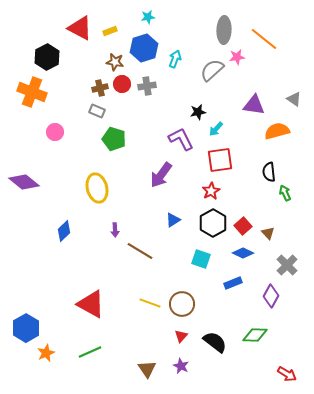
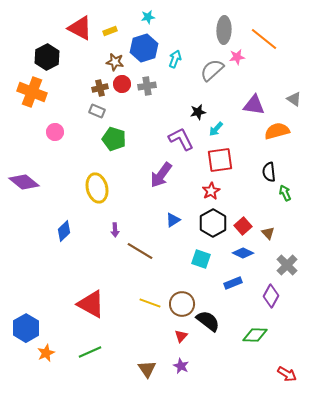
black semicircle at (215, 342): moved 7 px left, 21 px up
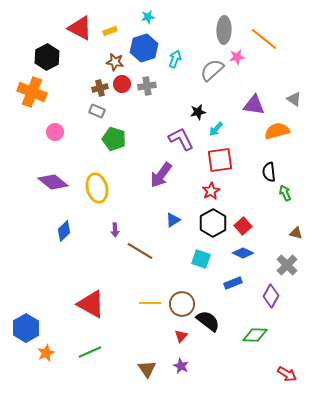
purple diamond at (24, 182): moved 29 px right
brown triangle at (268, 233): moved 28 px right; rotated 32 degrees counterclockwise
yellow line at (150, 303): rotated 20 degrees counterclockwise
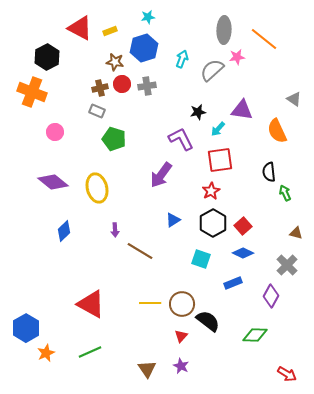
cyan arrow at (175, 59): moved 7 px right
purple triangle at (254, 105): moved 12 px left, 5 px down
cyan arrow at (216, 129): moved 2 px right
orange semicircle at (277, 131): rotated 100 degrees counterclockwise
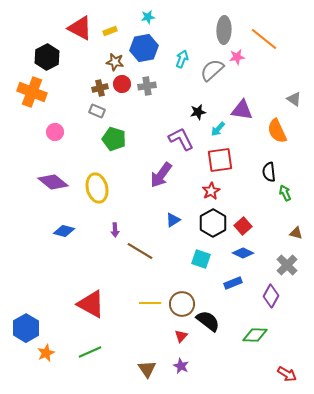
blue hexagon at (144, 48): rotated 8 degrees clockwise
blue diamond at (64, 231): rotated 60 degrees clockwise
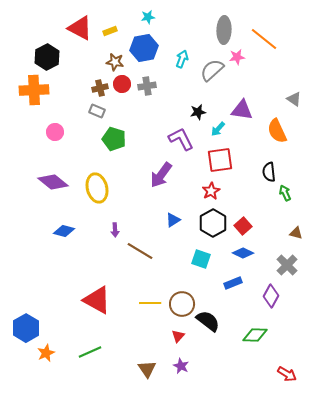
orange cross at (32, 92): moved 2 px right, 2 px up; rotated 24 degrees counterclockwise
red triangle at (91, 304): moved 6 px right, 4 px up
red triangle at (181, 336): moved 3 px left
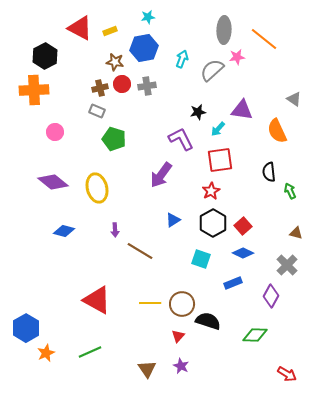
black hexagon at (47, 57): moved 2 px left, 1 px up
green arrow at (285, 193): moved 5 px right, 2 px up
black semicircle at (208, 321): rotated 20 degrees counterclockwise
